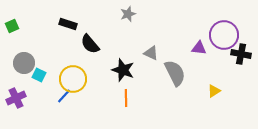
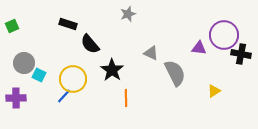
black star: moved 11 px left; rotated 15 degrees clockwise
purple cross: rotated 24 degrees clockwise
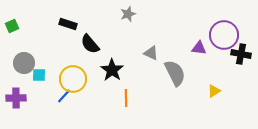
cyan square: rotated 24 degrees counterclockwise
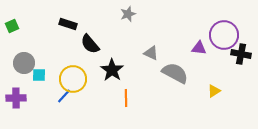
gray semicircle: rotated 36 degrees counterclockwise
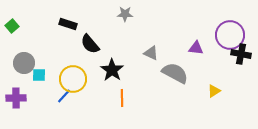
gray star: moved 3 px left; rotated 21 degrees clockwise
green square: rotated 16 degrees counterclockwise
purple circle: moved 6 px right
purple triangle: moved 3 px left
orange line: moved 4 px left
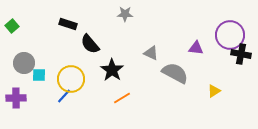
yellow circle: moved 2 px left
orange line: rotated 60 degrees clockwise
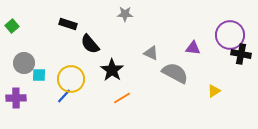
purple triangle: moved 3 px left
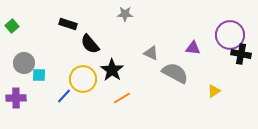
yellow circle: moved 12 px right
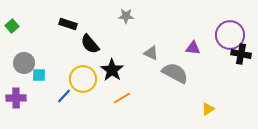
gray star: moved 1 px right, 2 px down
yellow triangle: moved 6 px left, 18 px down
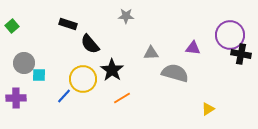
gray triangle: rotated 28 degrees counterclockwise
gray semicircle: rotated 12 degrees counterclockwise
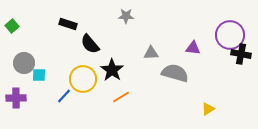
orange line: moved 1 px left, 1 px up
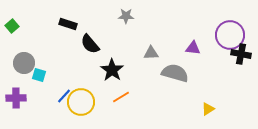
cyan square: rotated 16 degrees clockwise
yellow circle: moved 2 px left, 23 px down
